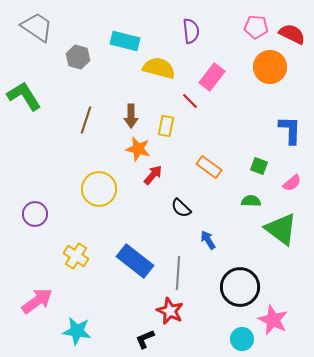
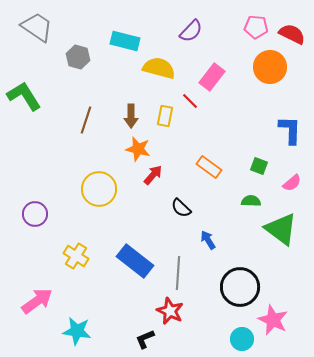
purple semicircle: rotated 50 degrees clockwise
yellow rectangle: moved 1 px left, 10 px up
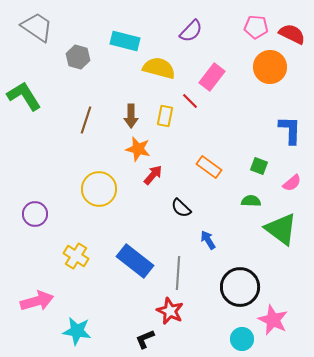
pink arrow: rotated 20 degrees clockwise
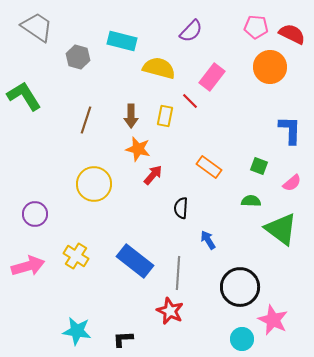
cyan rectangle: moved 3 px left
yellow circle: moved 5 px left, 5 px up
black semicircle: rotated 50 degrees clockwise
pink arrow: moved 9 px left, 35 px up
black L-shape: moved 22 px left; rotated 20 degrees clockwise
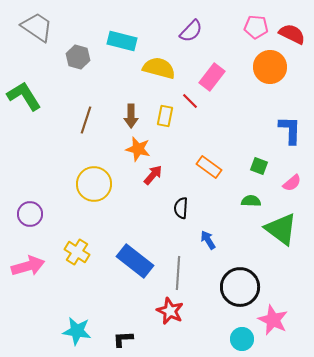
purple circle: moved 5 px left
yellow cross: moved 1 px right, 4 px up
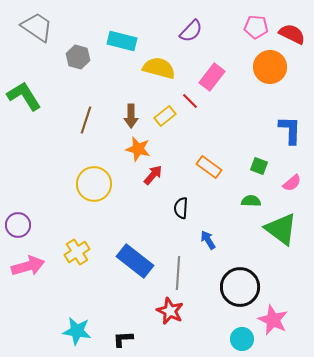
yellow rectangle: rotated 40 degrees clockwise
purple circle: moved 12 px left, 11 px down
yellow cross: rotated 25 degrees clockwise
